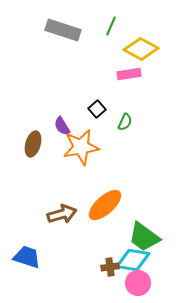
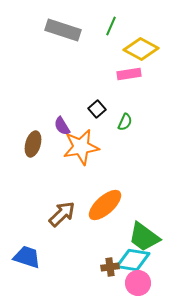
brown arrow: rotated 28 degrees counterclockwise
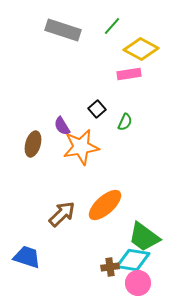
green line: moved 1 px right; rotated 18 degrees clockwise
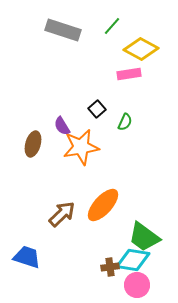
orange ellipse: moved 2 px left; rotated 6 degrees counterclockwise
pink circle: moved 1 px left, 2 px down
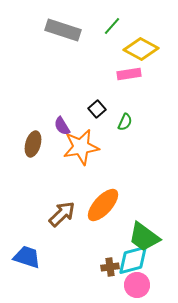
cyan diamond: rotated 24 degrees counterclockwise
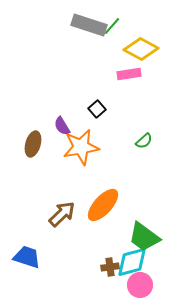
gray rectangle: moved 26 px right, 5 px up
green semicircle: moved 19 px right, 19 px down; rotated 24 degrees clockwise
cyan diamond: moved 1 px left, 2 px down
pink circle: moved 3 px right
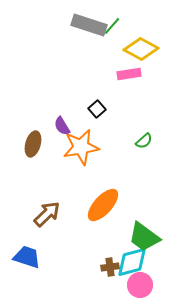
brown arrow: moved 15 px left
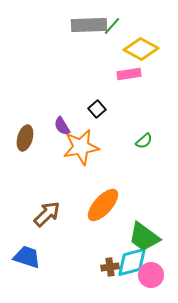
gray rectangle: rotated 20 degrees counterclockwise
brown ellipse: moved 8 px left, 6 px up
pink circle: moved 11 px right, 10 px up
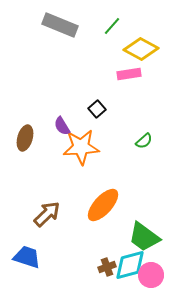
gray rectangle: moved 29 px left; rotated 24 degrees clockwise
orange star: rotated 6 degrees clockwise
cyan diamond: moved 2 px left, 3 px down
brown cross: moved 3 px left; rotated 12 degrees counterclockwise
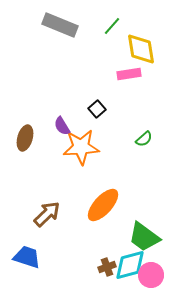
yellow diamond: rotated 52 degrees clockwise
green semicircle: moved 2 px up
